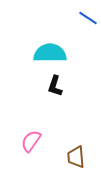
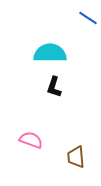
black L-shape: moved 1 px left, 1 px down
pink semicircle: moved 1 px up; rotated 75 degrees clockwise
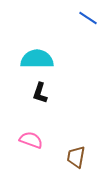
cyan semicircle: moved 13 px left, 6 px down
black L-shape: moved 14 px left, 6 px down
brown trapezoid: rotated 15 degrees clockwise
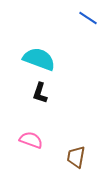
cyan semicircle: moved 2 px right; rotated 20 degrees clockwise
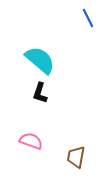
blue line: rotated 30 degrees clockwise
cyan semicircle: moved 1 px right, 1 px down; rotated 20 degrees clockwise
pink semicircle: moved 1 px down
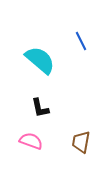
blue line: moved 7 px left, 23 px down
black L-shape: moved 15 px down; rotated 30 degrees counterclockwise
brown trapezoid: moved 5 px right, 15 px up
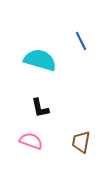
cyan semicircle: rotated 24 degrees counterclockwise
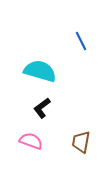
cyan semicircle: moved 11 px down
black L-shape: moved 2 px right; rotated 65 degrees clockwise
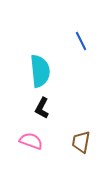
cyan semicircle: rotated 68 degrees clockwise
black L-shape: rotated 25 degrees counterclockwise
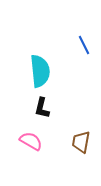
blue line: moved 3 px right, 4 px down
black L-shape: rotated 15 degrees counterclockwise
pink semicircle: rotated 10 degrees clockwise
